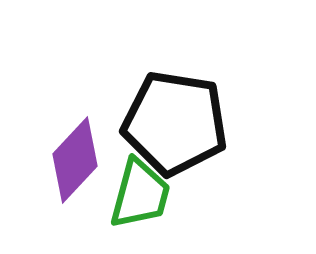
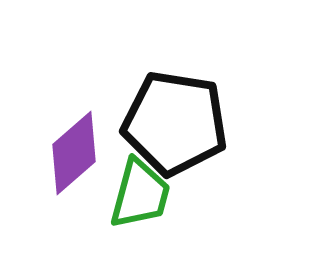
purple diamond: moved 1 px left, 7 px up; rotated 6 degrees clockwise
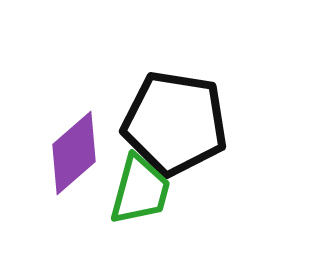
green trapezoid: moved 4 px up
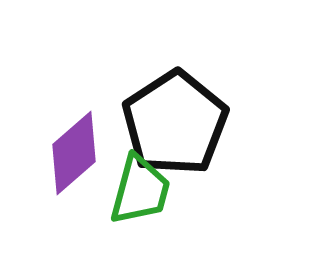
black pentagon: rotated 30 degrees clockwise
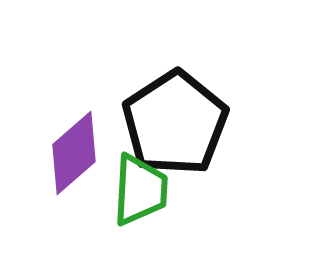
green trapezoid: rotated 12 degrees counterclockwise
